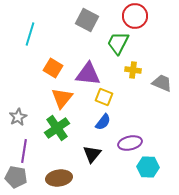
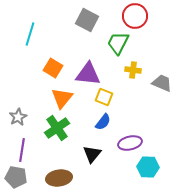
purple line: moved 2 px left, 1 px up
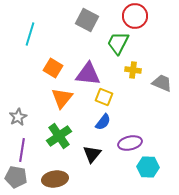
green cross: moved 2 px right, 8 px down
brown ellipse: moved 4 px left, 1 px down
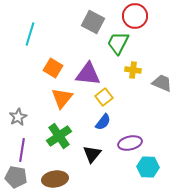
gray square: moved 6 px right, 2 px down
yellow square: rotated 30 degrees clockwise
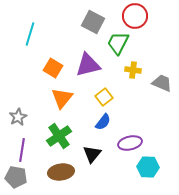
purple triangle: moved 9 px up; rotated 20 degrees counterclockwise
brown ellipse: moved 6 px right, 7 px up
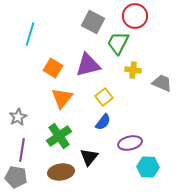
black triangle: moved 3 px left, 3 px down
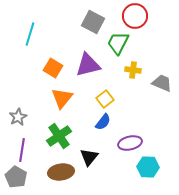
yellow square: moved 1 px right, 2 px down
gray pentagon: rotated 20 degrees clockwise
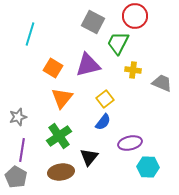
gray star: rotated 12 degrees clockwise
